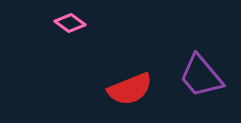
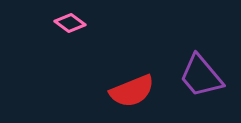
red semicircle: moved 2 px right, 2 px down
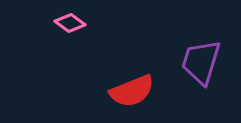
purple trapezoid: moved 14 px up; rotated 57 degrees clockwise
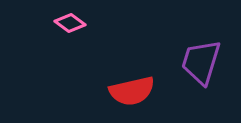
red semicircle: rotated 9 degrees clockwise
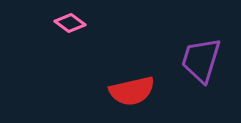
purple trapezoid: moved 2 px up
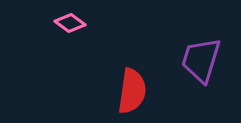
red semicircle: rotated 69 degrees counterclockwise
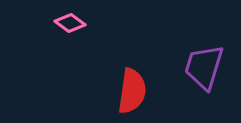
purple trapezoid: moved 3 px right, 7 px down
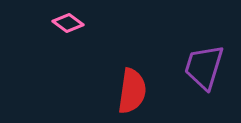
pink diamond: moved 2 px left
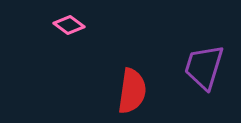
pink diamond: moved 1 px right, 2 px down
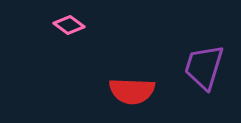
red semicircle: rotated 84 degrees clockwise
